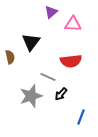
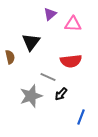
purple triangle: moved 1 px left, 2 px down
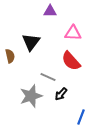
purple triangle: moved 3 px up; rotated 40 degrees clockwise
pink triangle: moved 9 px down
brown semicircle: moved 1 px up
red semicircle: rotated 55 degrees clockwise
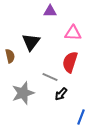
red semicircle: moved 1 px left, 1 px down; rotated 60 degrees clockwise
gray line: moved 2 px right
gray star: moved 8 px left, 3 px up
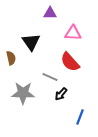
purple triangle: moved 2 px down
black triangle: rotated 12 degrees counterclockwise
brown semicircle: moved 1 px right, 2 px down
red semicircle: rotated 60 degrees counterclockwise
gray star: rotated 20 degrees clockwise
blue line: moved 1 px left
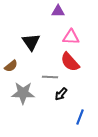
purple triangle: moved 8 px right, 2 px up
pink triangle: moved 2 px left, 4 px down
brown semicircle: moved 8 px down; rotated 64 degrees clockwise
gray line: rotated 21 degrees counterclockwise
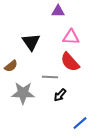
black arrow: moved 1 px left, 1 px down
blue line: moved 6 px down; rotated 28 degrees clockwise
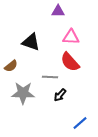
black triangle: rotated 36 degrees counterclockwise
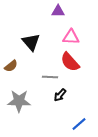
black triangle: rotated 30 degrees clockwise
gray star: moved 4 px left, 8 px down
blue line: moved 1 px left, 1 px down
